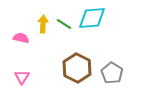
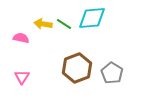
yellow arrow: rotated 84 degrees counterclockwise
brown hexagon: rotated 12 degrees clockwise
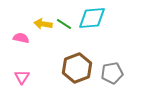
gray pentagon: rotated 30 degrees clockwise
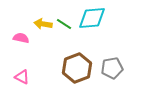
gray pentagon: moved 5 px up
pink triangle: rotated 35 degrees counterclockwise
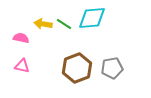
pink triangle: moved 11 px up; rotated 14 degrees counterclockwise
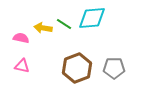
yellow arrow: moved 4 px down
gray pentagon: moved 2 px right; rotated 10 degrees clockwise
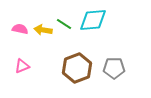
cyan diamond: moved 1 px right, 2 px down
yellow arrow: moved 2 px down
pink semicircle: moved 1 px left, 9 px up
pink triangle: rotated 35 degrees counterclockwise
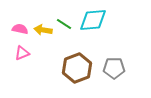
pink triangle: moved 13 px up
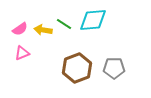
pink semicircle: rotated 133 degrees clockwise
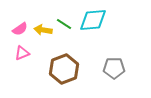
brown hexagon: moved 13 px left, 1 px down
